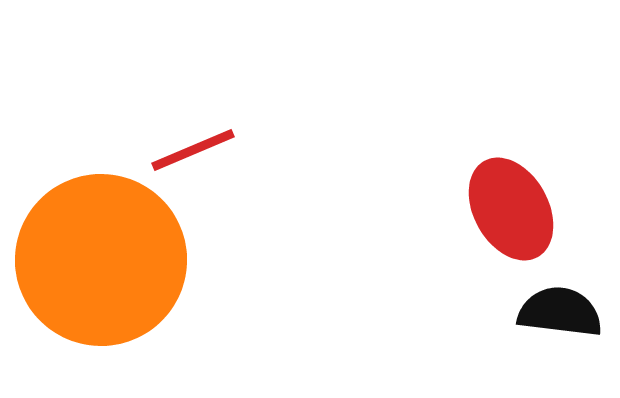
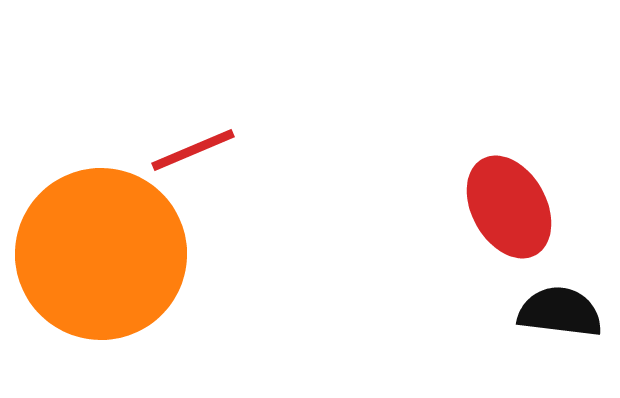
red ellipse: moved 2 px left, 2 px up
orange circle: moved 6 px up
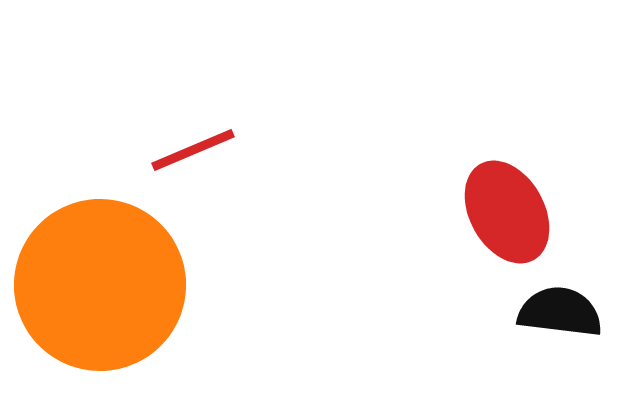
red ellipse: moved 2 px left, 5 px down
orange circle: moved 1 px left, 31 px down
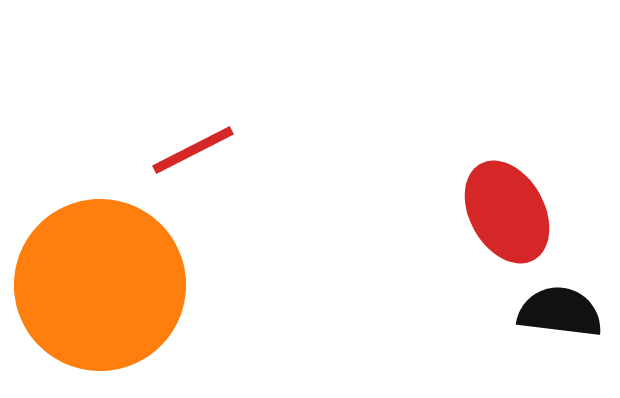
red line: rotated 4 degrees counterclockwise
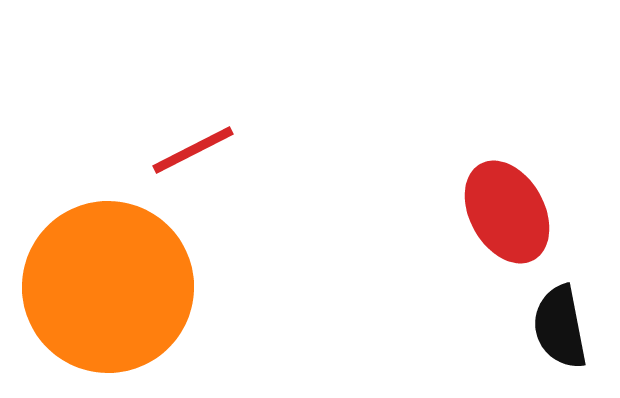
orange circle: moved 8 px right, 2 px down
black semicircle: moved 15 px down; rotated 108 degrees counterclockwise
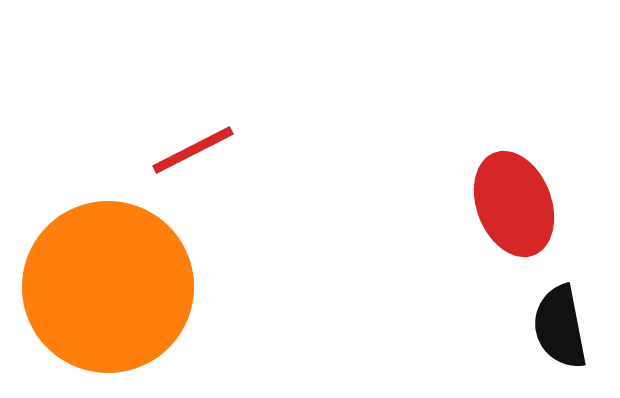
red ellipse: moved 7 px right, 8 px up; rotated 8 degrees clockwise
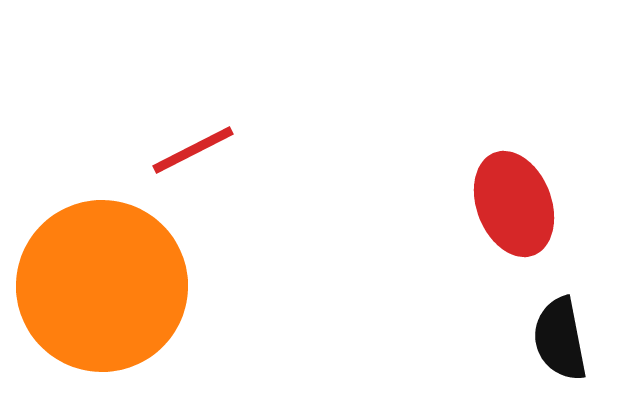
orange circle: moved 6 px left, 1 px up
black semicircle: moved 12 px down
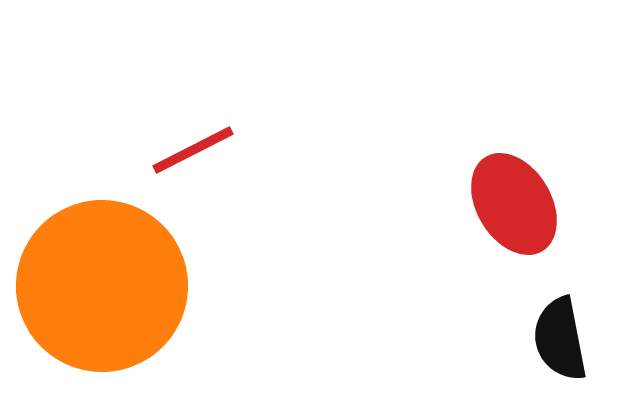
red ellipse: rotated 10 degrees counterclockwise
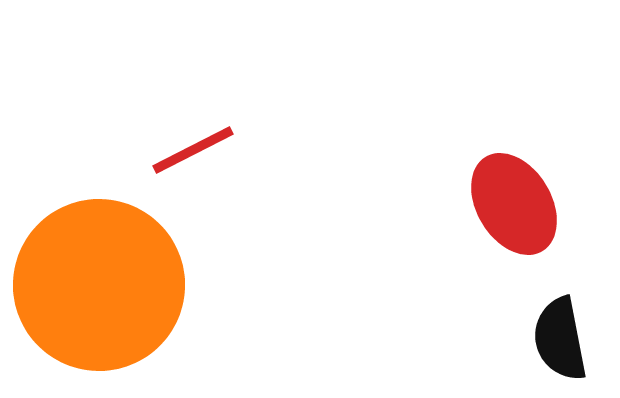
orange circle: moved 3 px left, 1 px up
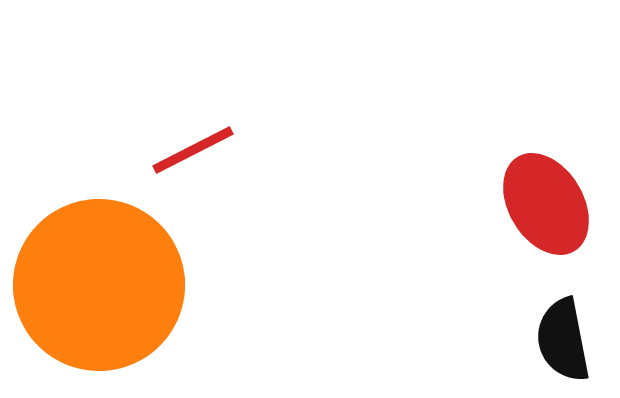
red ellipse: moved 32 px right
black semicircle: moved 3 px right, 1 px down
